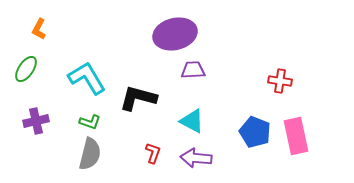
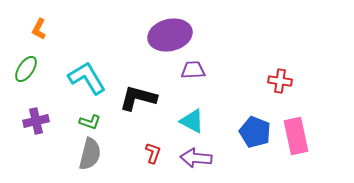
purple ellipse: moved 5 px left, 1 px down
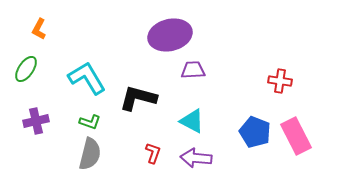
pink rectangle: rotated 15 degrees counterclockwise
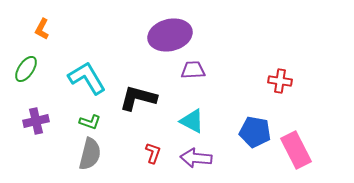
orange L-shape: moved 3 px right
blue pentagon: rotated 12 degrees counterclockwise
pink rectangle: moved 14 px down
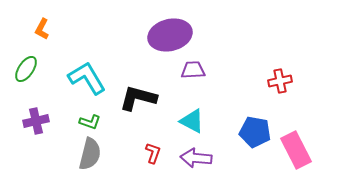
red cross: rotated 20 degrees counterclockwise
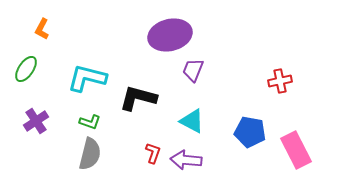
purple trapezoid: rotated 65 degrees counterclockwise
cyan L-shape: rotated 45 degrees counterclockwise
purple cross: rotated 20 degrees counterclockwise
blue pentagon: moved 5 px left
purple arrow: moved 10 px left, 2 px down
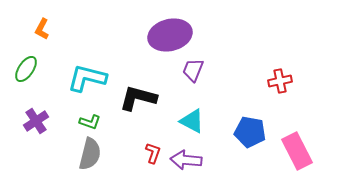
pink rectangle: moved 1 px right, 1 px down
